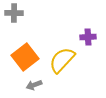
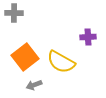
yellow semicircle: moved 1 px left, 2 px down; rotated 104 degrees counterclockwise
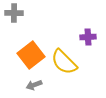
orange square: moved 6 px right, 2 px up
yellow semicircle: moved 3 px right; rotated 16 degrees clockwise
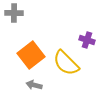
purple cross: moved 1 px left, 3 px down; rotated 21 degrees clockwise
yellow semicircle: moved 2 px right, 1 px down
gray arrow: rotated 35 degrees clockwise
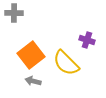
gray arrow: moved 1 px left, 4 px up
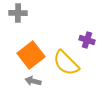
gray cross: moved 4 px right
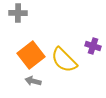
purple cross: moved 6 px right, 6 px down
yellow semicircle: moved 2 px left, 3 px up
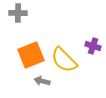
orange square: rotated 16 degrees clockwise
gray arrow: moved 9 px right
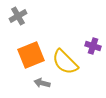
gray cross: moved 3 px down; rotated 30 degrees counterclockwise
yellow semicircle: moved 1 px right, 2 px down
gray arrow: moved 2 px down
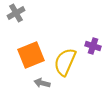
gray cross: moved 2 px left, 3 px up
yellow semicircle: rotated 68 degrees clockwise
